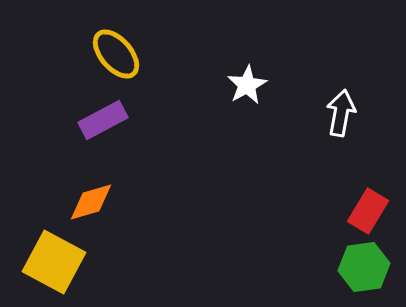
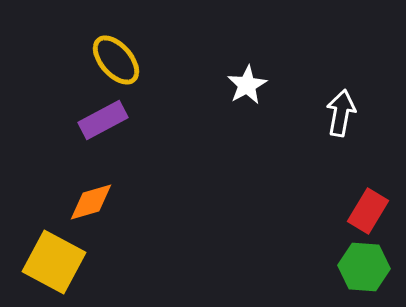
yellow ellipse: moved 6 px down
green hexagon: rotated 12 degrees clockwise
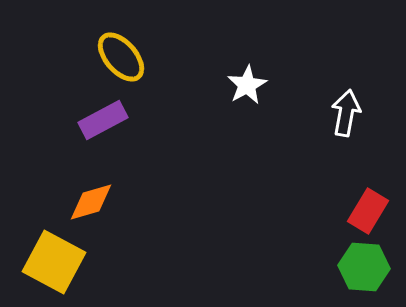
yellow ellipse: moved 5 px right, 3 px up
white arrow: moved 5 px right
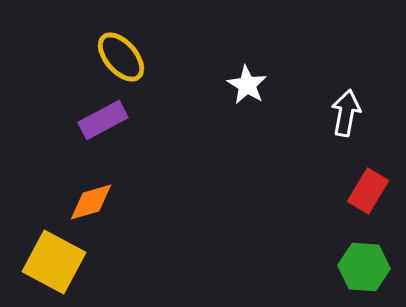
white star: rotated 12 degrees counterclockwise
red rectangle: moved 20 px up
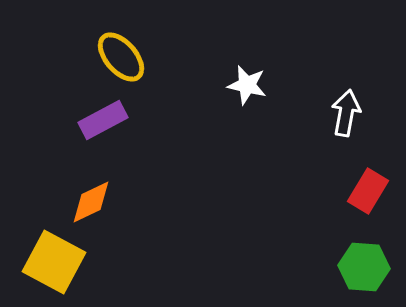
white star: rotated 18 degrees counterclockwise
orange diamond: rotated 9 degrees counterclockwise
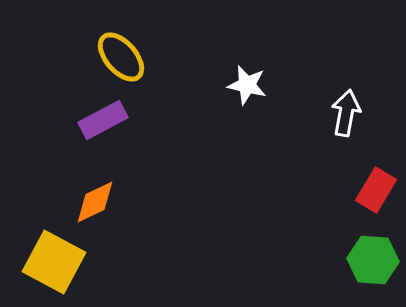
red rectangle: moved 8 px right, 1 px up
orange diamond: moved 4 px right
green hexagon: moved 9 px right, 7 px up
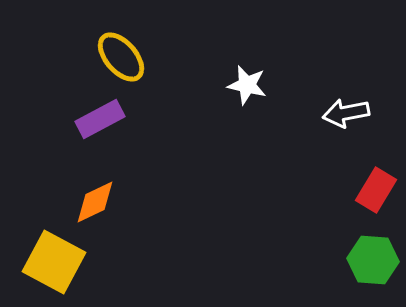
white arrow: rotated 111 degrees counterclockwise
purple rectangle: moved 3 px left, 1 px up
